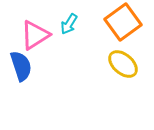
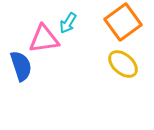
cyan arrow: moved 1 px left, 1 px up
pink triangle: moved 9 px right, 4 px down; rotated 24 degrees clockwise
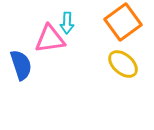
cyan arrow: moved 1 px left; rotated 30 degrees counterclockwise
pink triangle: moved 6 px right
blue semicircle: moved 1 px up
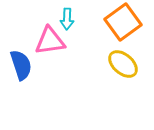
cyan arrow: moved 4 px up
pink triangle: moved 2 px down
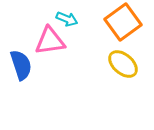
cyan arrow: rotated 70 degrees counterclockwise
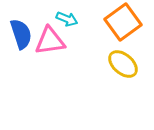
blue semicircle: moved 31 px up
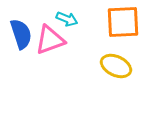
orange square: rotated 33 degrees clockwise
pink triangle: moved 1 px up; rotated 12 degrees counterclockwise
yellow ellipse: moved 7 px left, 2 px down; rotated 16 degrees counterclockwise
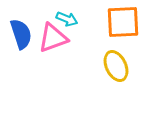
pink triangle: moved 3 px right, 2 px up
yellow ellipse: rotated 40 degrees clockwise
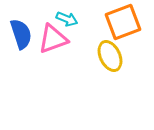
orange square: rotated 18 degrees counterclockwise
pink triangle: moved 1 px down
yellow ellipse: moved 6 px left, 10 px up
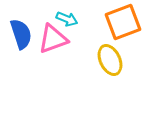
yellow ellipse: moved 4 px down
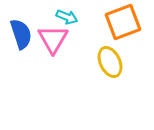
cyan arrow: moved 2 px up
pink triangle: rotated 40 degrees counterclockwise
yellow ellipse: moved 2 px down
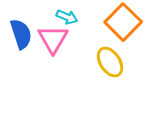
orange square: rotated 24 degrees counterclockwise
yellow ellipse: rotated 8 degrees counterclockwise
